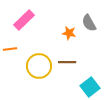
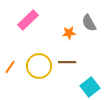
pink rectangle: moved 4 px right
orange star: rotated 16 degrees counterclockwise
orange line: moved 18 px down; rotated 48 degrees counterclockwise
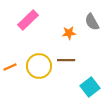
gray semicircle: moved 3 px right, 1 px up
brown line: moved 1 px left, 2 px up
orange line: rotated 32 degrees clockwise
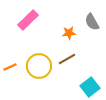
brown line: moved 1 px right, 1 px up; rotated 30 degrees counterclockwise
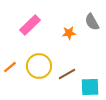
pink rectangle: moved 2 px right, 5 px down
brown line: moved 15 px down
orange line: rotated 16 degrees counterclockwise
cyan square: rotated 36 degrees clockwise
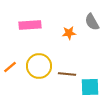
pink rectangle: rotated 40 degrees clockwise
brown line: rotated 36 degrees clockwise
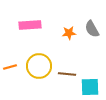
gray semicircle: moved 7 px down
orange line: rotated 24 degrees clockwise
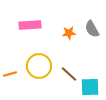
orange line: moved 7 px down
brown line: moved 2 px right; rotated 36 degrees clockwise
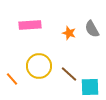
orange star: rotated 24 degrees clockwise
orange line: moved 2 px right, 5 px down; rotated 64 degrees clockwise
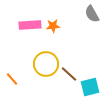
gray semicircle: moved 15 px up
orange star: moved 16 px left, 7 px up; rotated 24 degrees counterclockwise
yellow circle: moved 7 px right, 2 px up
cyan square: rotated 12 degrees counterclockwise
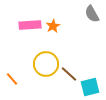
orange star: rotated 24 degrees counterclockwise
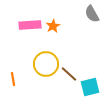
orange line: moved 1 px right; rotated 32 degrees clockwise
